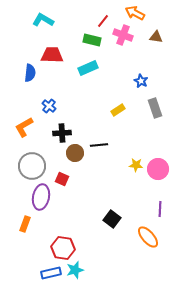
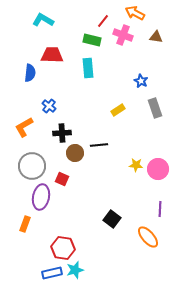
cyan rectangle: rotated 72 degrees counterclockwise
blue rectangle: moved 1 px right
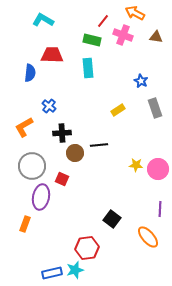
red hexagon: moved 24 px right; rotated 15 degrees counterclockwise
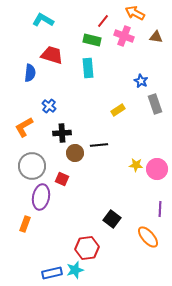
pink cross: moved 1 px right, 1 px down
red trapezoid: rotated 15 degrees clockwise
gray rectangle: moved 4 px up
pink circle: moved 1 px left
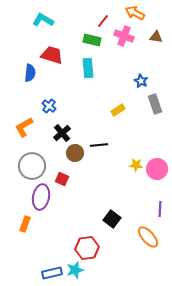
black cross: rotated 36 degrees counterclockwise
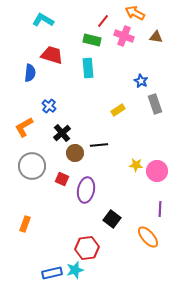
pink circle: moved 2 px down
purple ellipse: moved 45 px right, 7 px up
